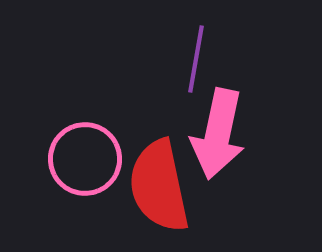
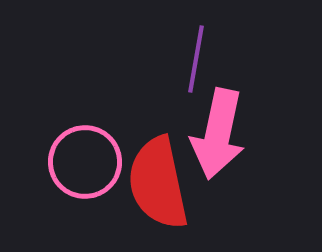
pink circle: moved 3 px down
red semicircle: moved 1 px left, 3 px up
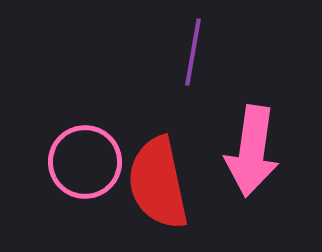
purple line: moved 3 px left, 7 px up
pink arrow: moved 34 px right, 17 px down; rotated 4 degrees counterclockwise
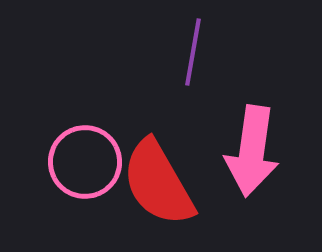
red semicircle: rotated 18 degrees counterclockwise
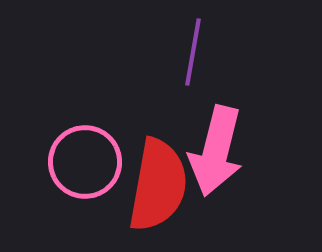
pink arrow: moved 36 px left; rotated 6 degrees clockwise
red semicircle: moved 2 px down; rotated 140 degrees counterclockwise
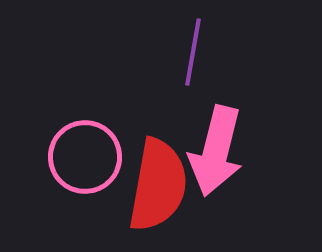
pink circle: moved 5 px up
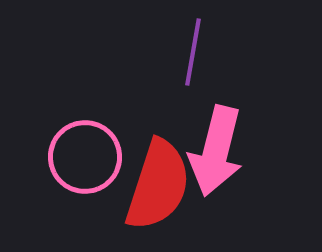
red semicircle: rotated 8 degrees clockwise
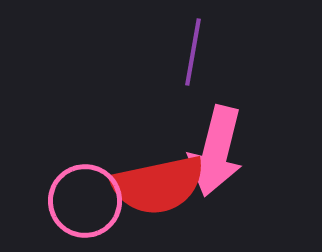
pink circle: moved 44 px down
red semicircle: rotated 60 degrees clockwise
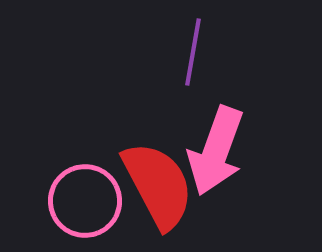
pink arrow: rotated 6 degrees clockwise
red semicircle: rotated 106 degrees counterclockwise
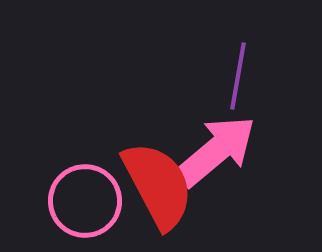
purple line: moved 45 px right, 24 px down
pink arrow: rotated 150 degrees counterclockwise
